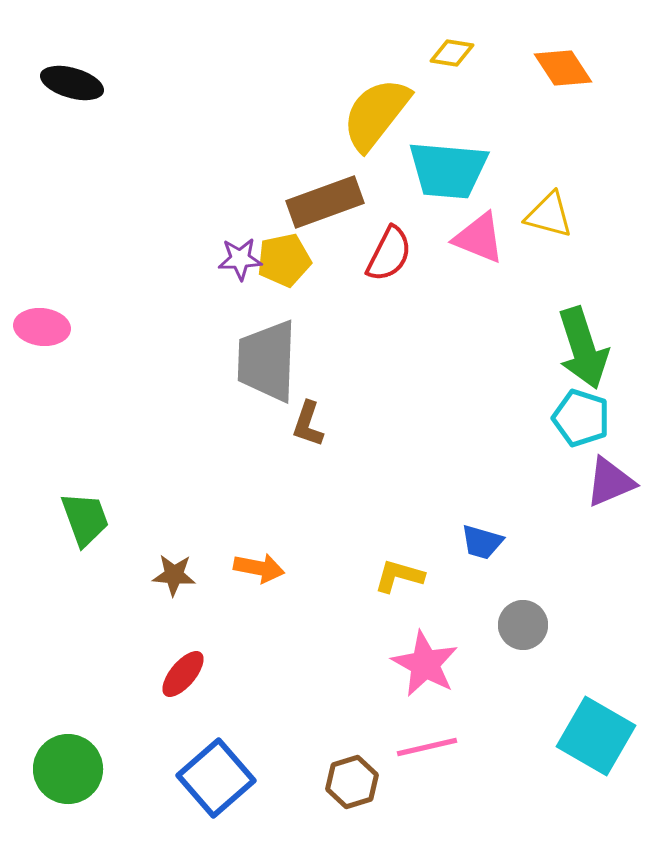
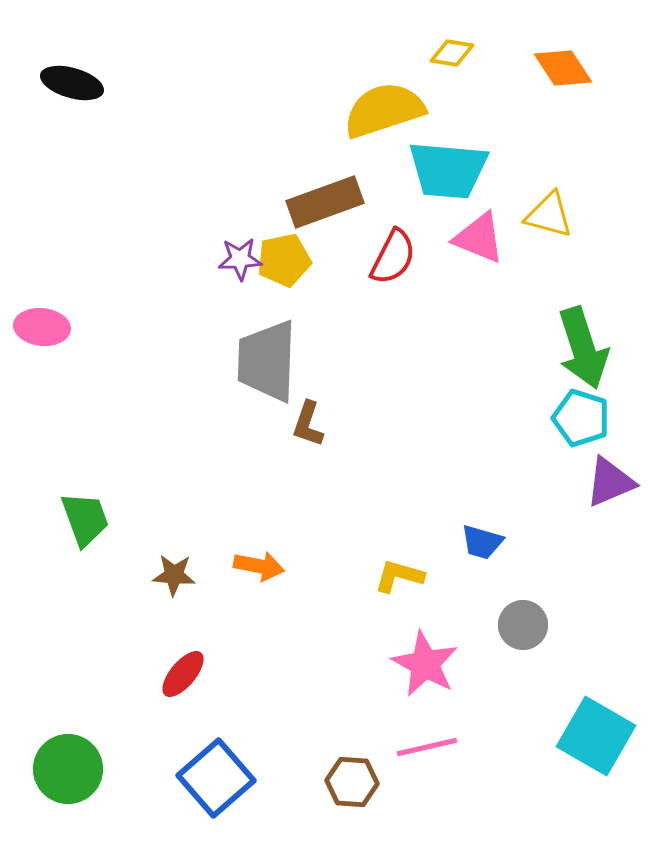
yellow semicircle: moved 8 px right, 4 px up; rotated 34 degrees clockwise
red semicircle: moved 4 px right, 3 px down
orange arrow: moved 2 px up
brown hexagon: rotated 21 degrees clockwise
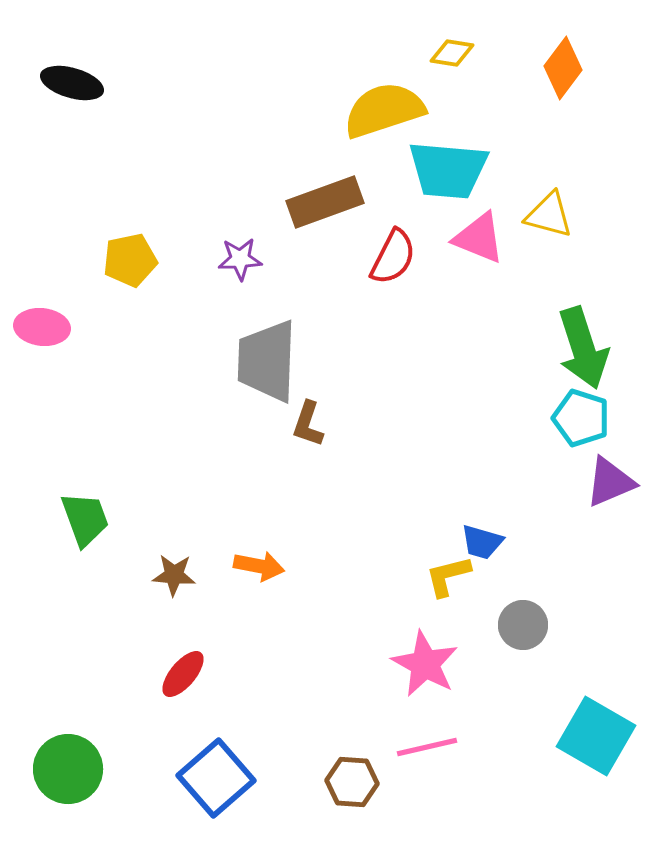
orange diamond: rotated 70 degrees clockwise
yellow pentagon: moved 154 px left
yellow L-shape: moved 49 px right; rotated 30 degrees counterclockwise
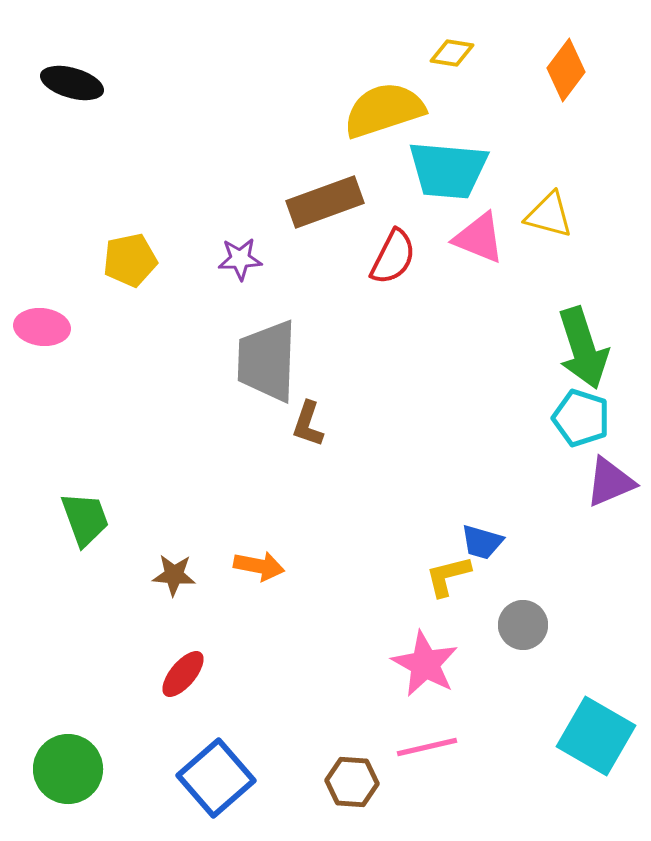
orange diamond: moved 3 px right, 2 px down
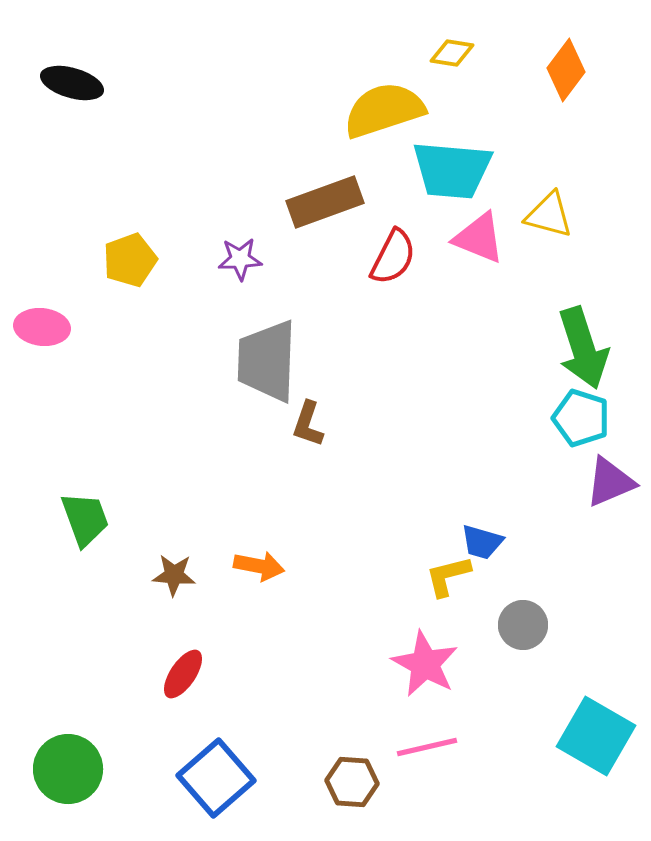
cyan trapezoid: moved 4 px right
yellow pentagon: rotated 8 degrees counterclockwise
red ellipse: rotated 6 degrees counterclockwise
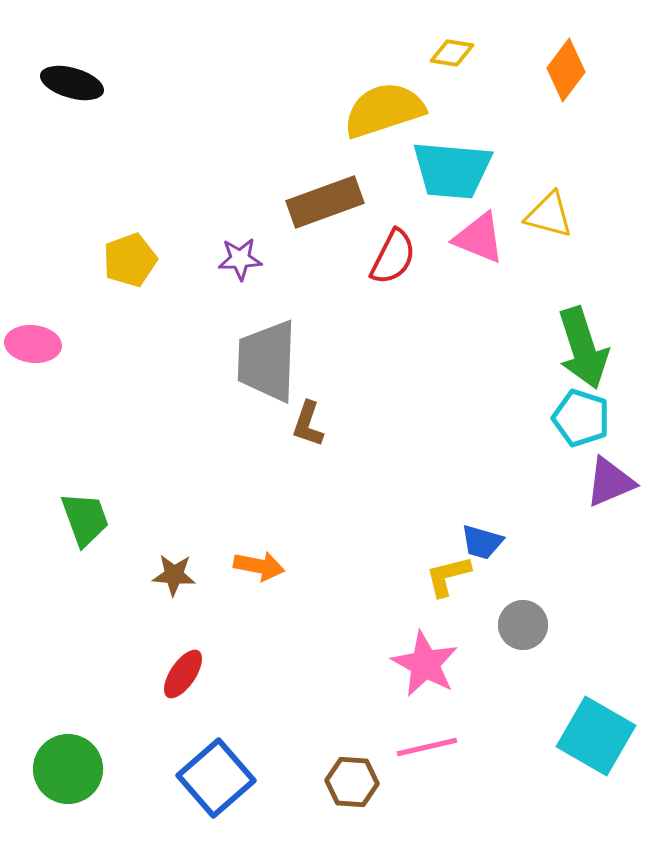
pink ellipse: moved 9 px left, 17 px down
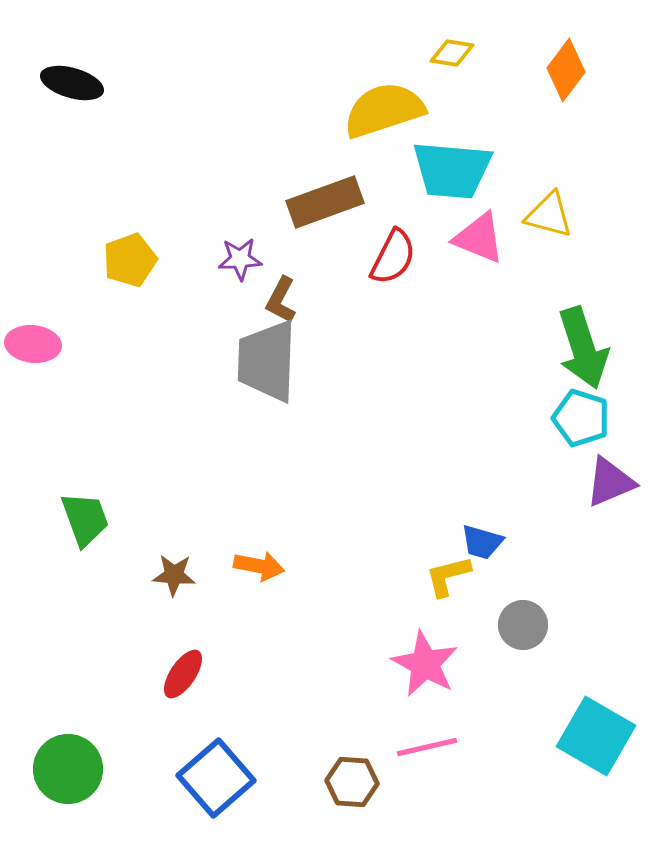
brown L-shape: moved 27 px left, 124 px up; rotated 9 degrees clockwise
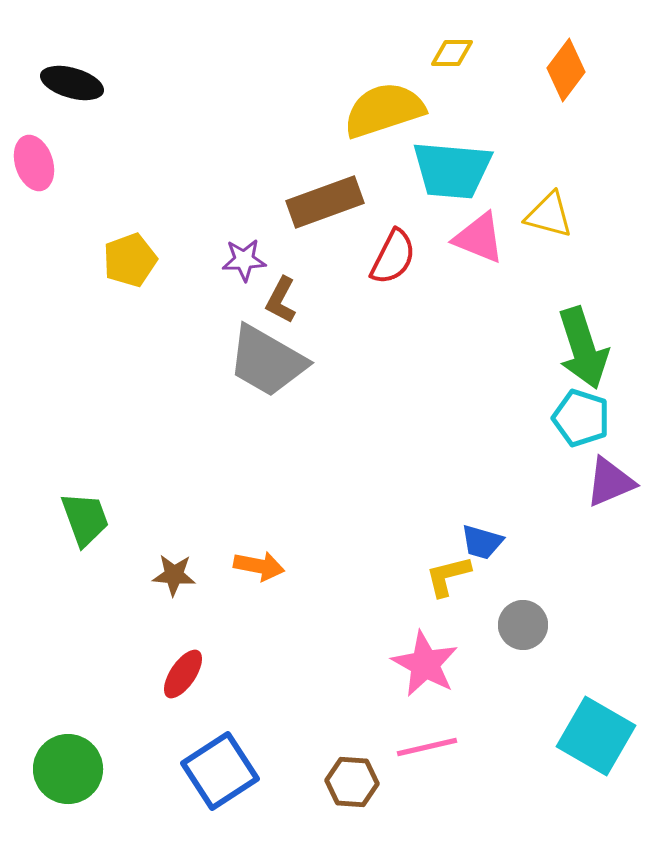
yellow diamond: rotated 9 degrees counterclockwise
purple star: moved 4 px right, 1 px down
pink ellipse: moved 1 px right, 181 px up; rotated 66 degrees clockwise
gray trapezoid: rotated 62 degrees counterclockwise
blue square: moved 4 px right, 7 px up; rotated 8 degrees clockwise
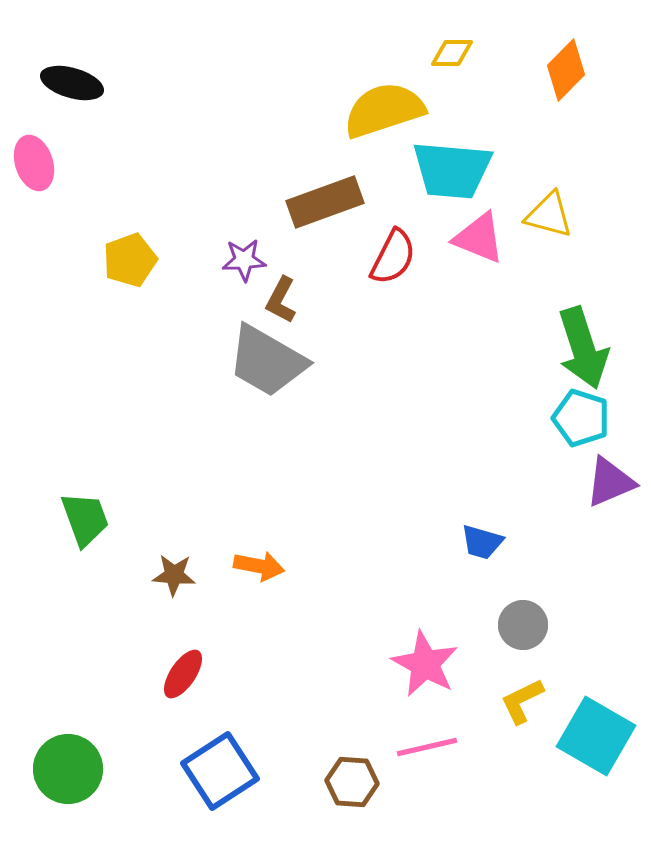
orange diamond: rotated 8 degrees clockwise
yellow L-shape: moved 74 px right, 125 px down; rotated 12 degrees counterclockwise
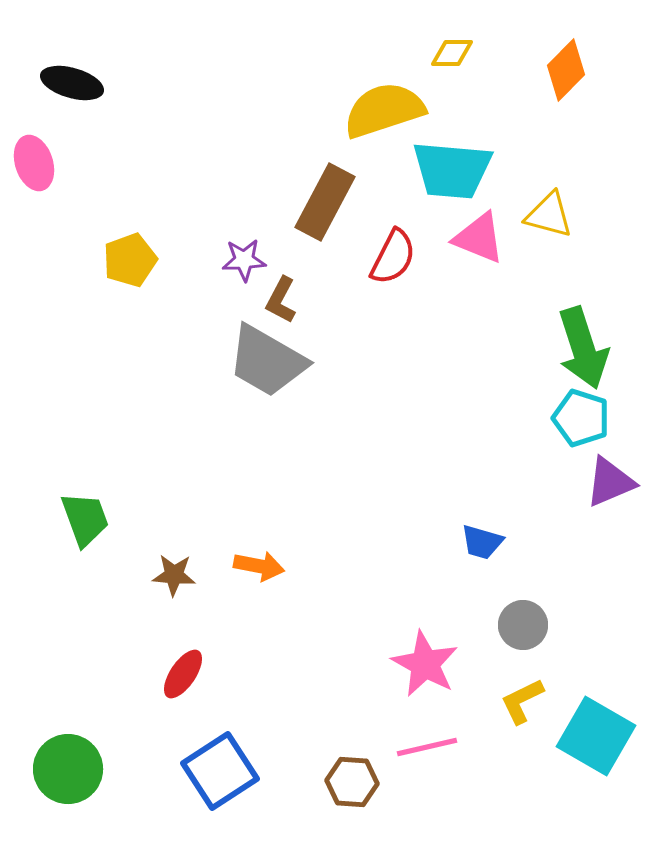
brown rectangle: rotated 42 degrees counterclockwise
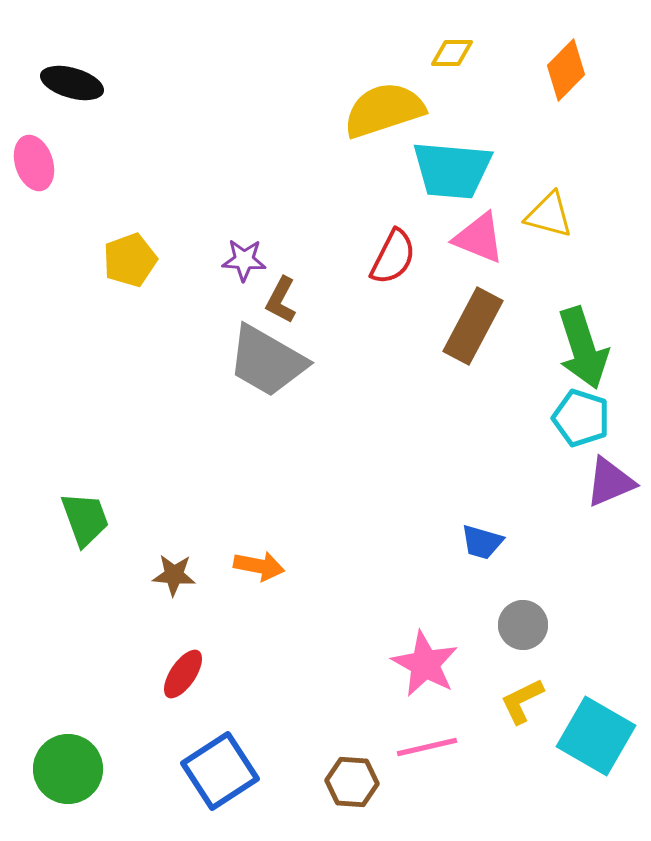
brown rectangle: moved 148 px right, 124 px down
purple star: rotated 6 degrees clockwise
